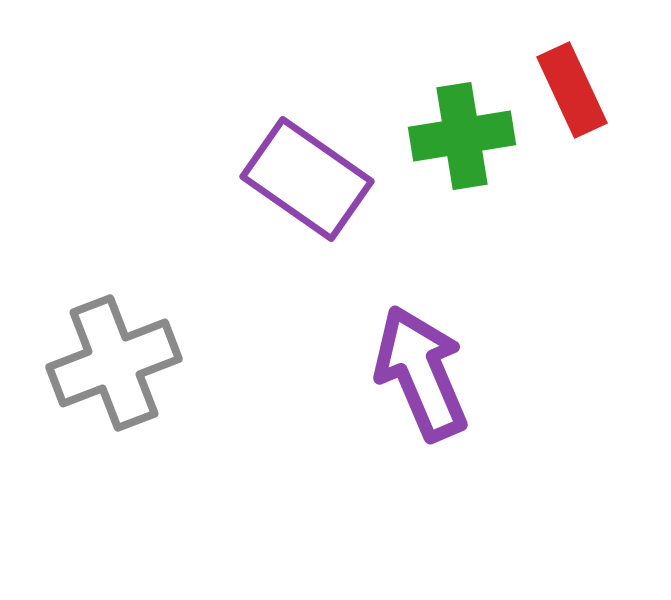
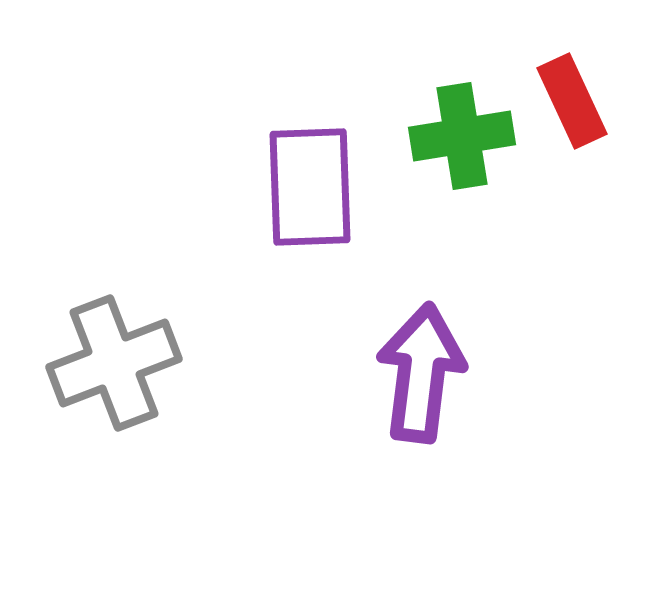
red rectangle: moved 11 px down
purple rectangle: moved 3 px right, 8 px down; rotated 53 degrees clockwise
purple arrow: rotated 30 degrees clockwise
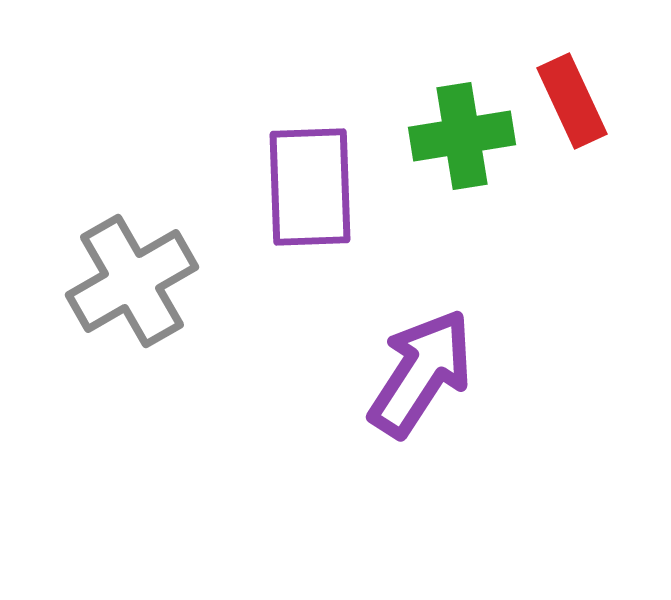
gray cross: moved 18 px right, 82 px up; rotated 9 degrees counterclockwise
purple arrow: rotated 26 degrees clockwise
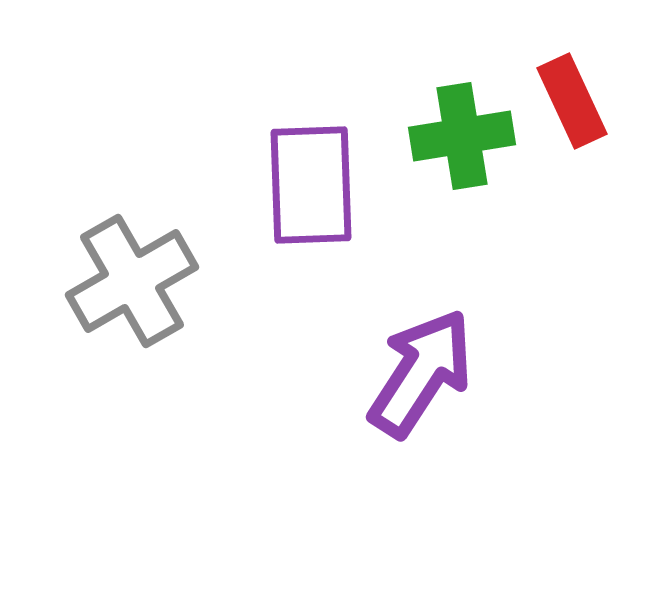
purple rectangle: moved 1 px right, 2 px up
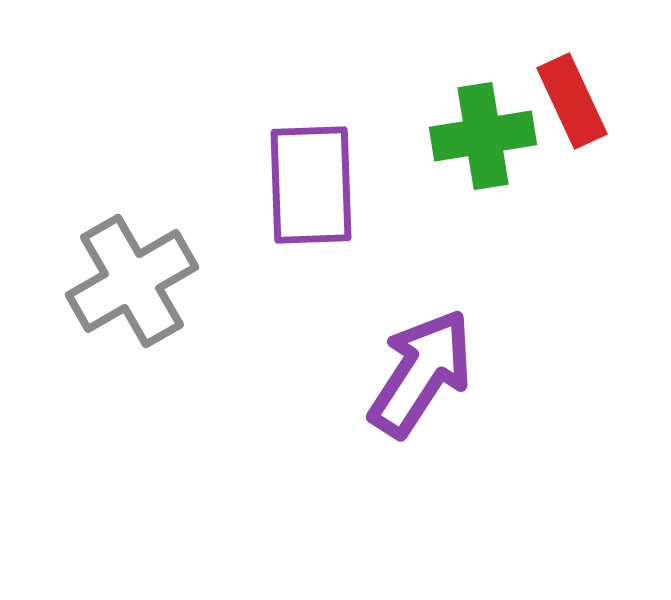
green cross: moved 21 px right
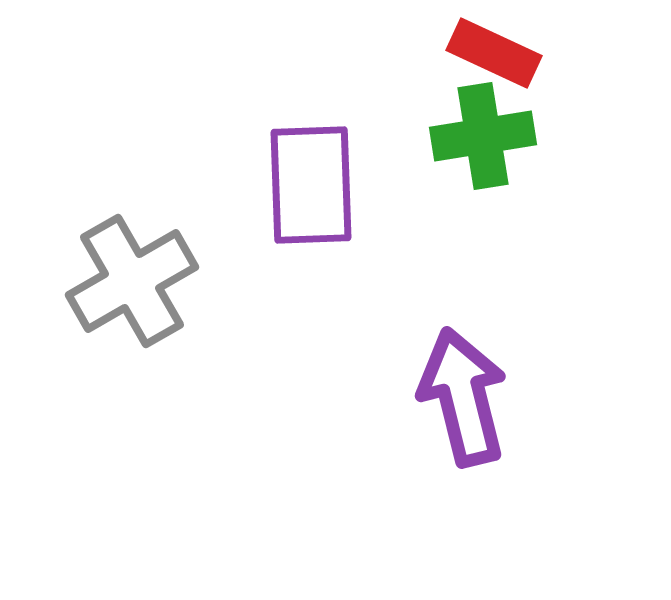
red rectangle: moved 78 px left, 48 px up; rotated 40 degrees counterclockwise
purple arrow: moved 42 px right, 24 px down; rotated 47 degrees counterclockwise
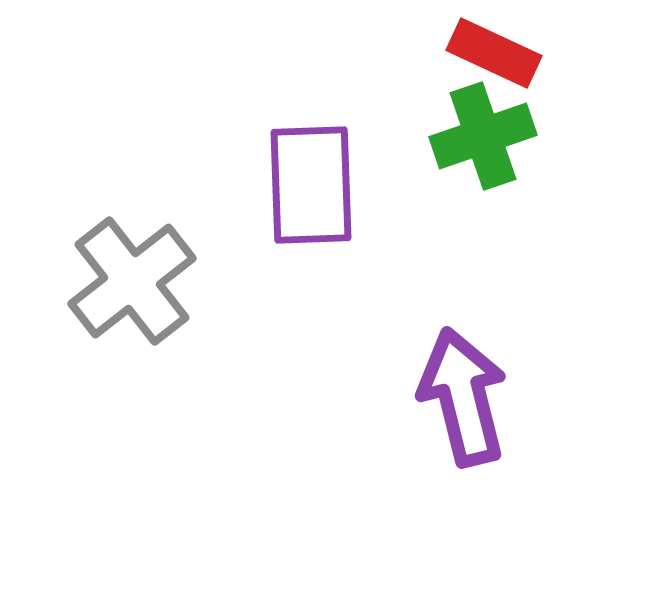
green cross: rotated 10 degrees counterclockwise
gray cross: rotated 8 degrees counterclockwise
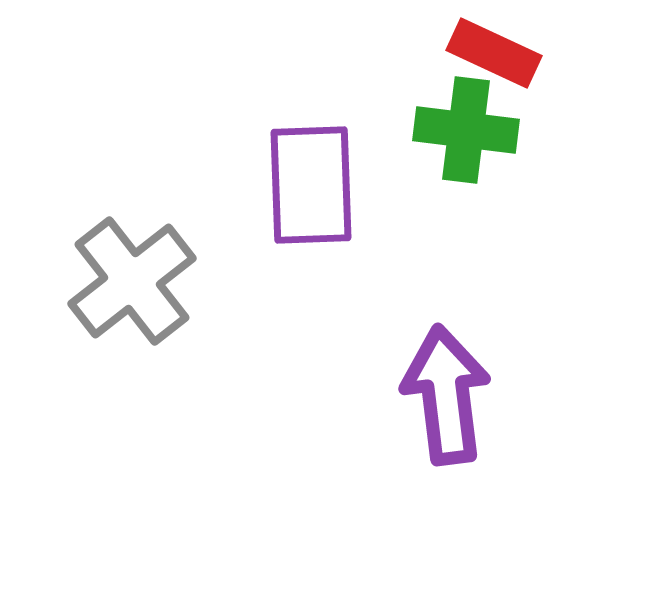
green cross: moved 17 px left, 6 px up; rotated 26 degrees clockwise
purple arrow: moved 17 px left, 2 px up; rotated 7 degrees clockwise
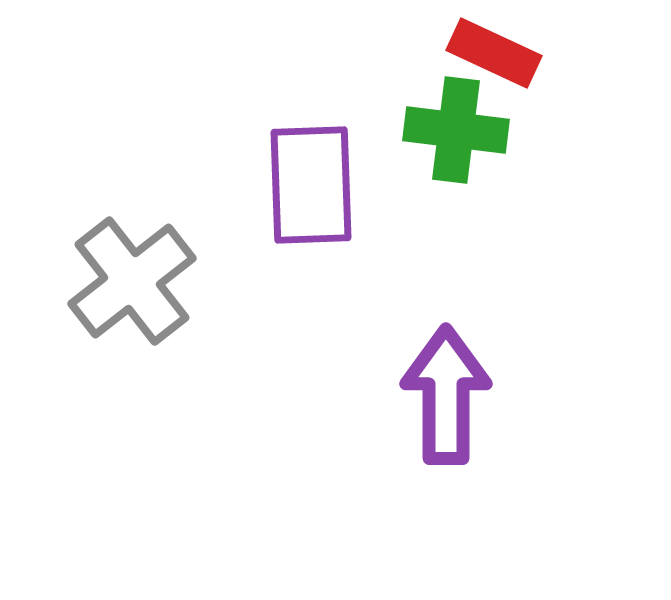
green cross: moved 10 px left
purple arrow: rotated 7 degrees clockwise
